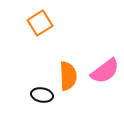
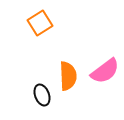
black ellipse: rotated 60 degrees clockwise
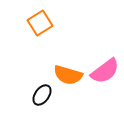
orange semicircle: moved 1 px up; rotated 108 degrees clockwise
black ellipse: rotated 55 degrees clockwise
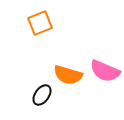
orange square: rotated 10 degrees clockwise
pink semicircle: rotated 60 degrees clockwise
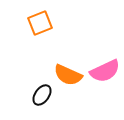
pink semicircle: rotated 48 degrees counterclockwise
orange semicircle: rotated 8 degrees clockwise
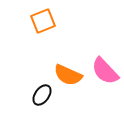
orange square: moved 3 px right, 2 px up
pink semicircle: rotated 72 degrees clockwise
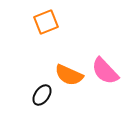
orange square: moved 3 px right, 1 px down
orange semicircle: moved 1 px right
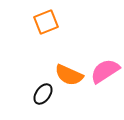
pink semicircle: rotated 100 degrees clockwise
black ellipse: moved 1 px right, 1 px up
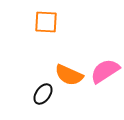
orange square: rotated 25 degrees clockwise
